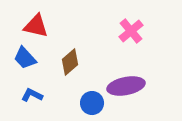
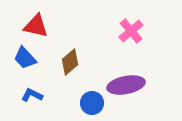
purple ellipse: moved 1 px up
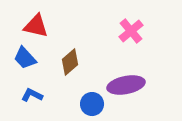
blue circle: moved 1 px down
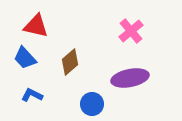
purple ellipse: moved 4 px right, 7 px up
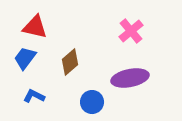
red triangle: moved 1 px left, 1 px down
blue trapezoid: rotated 80 degrees clockwise
blue L-shape: moved 2 px right, 1 px down
blue circle: moved 2 px up
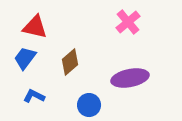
pink cross: moved 3 px left, 9 px up
blue circle: moved 3 px left, 3 px down
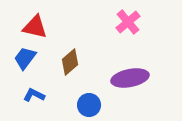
blue L-shape: moved 1 px up
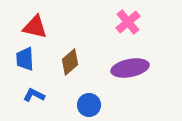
blue trapezoid: moved 1 px down; rotated 40 degrees counterclockwise
purple ellipse: moved 10 px up
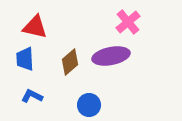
purple ellipse: moved 19 px left, 12 px up
blue L-shape: moved 2 px left, 1 px down
